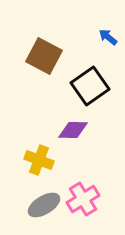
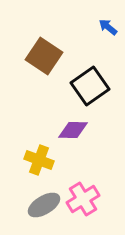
blue arrow: moved 10 px up
brown square: rotated 6 degrees clockwise
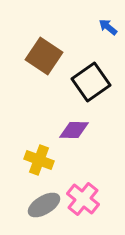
black square: moved 1 px right, 4 px up
purple diamond: moved 1 px right
pink cross: rotated 20 degrees counterclockwise
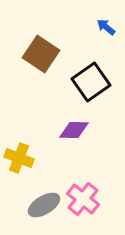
blue arrow: moved 2 px left
brown square: moved 3 px left, 2 px up
yellow cross: moved 20 px left, 2 px up
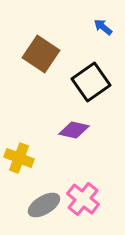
blue arrow: moved 3 px left
purple diamond: rotated 12 degrees clockwise
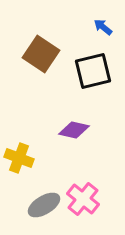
black square: moved 2 px right, 11 px up; rotated 21 degrees clockwise
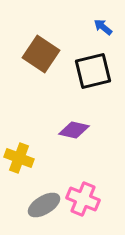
pink cross: rotated 16 degrees counterclockwise
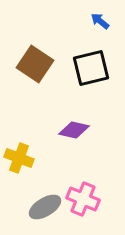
blue arrow: moved 3 px left, 6 px up
brown square: moved 6 px left, 10 px down
black square: moved 2 px left, 3 px up
gray ellipse: moved 1 px right, 2 px down
